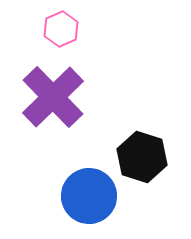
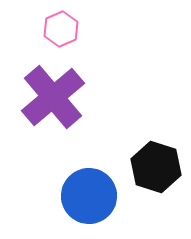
purple cross: rotated 4 degrees clockwise
black hexagon: moved 14 px right, 10 px down
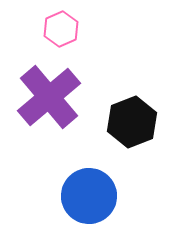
purple cross: moved 4 px left
black hexagon: moved 24 px left, 45 px up; rotated 21 degrees clockwise
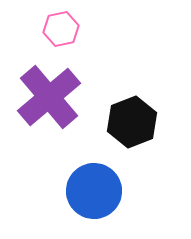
pink hexagon: rotated 12 degrees clockwise
blue circle: moved 5 px right, 5 px up
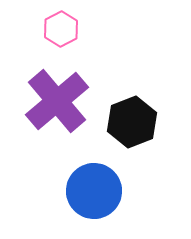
pink hexagon: rotated 16 degrees counterclockwise
purple cross: moved 8 px right, 4 px down
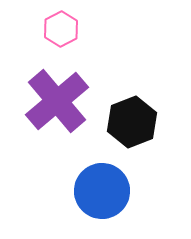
blue circle: moved 8 px right
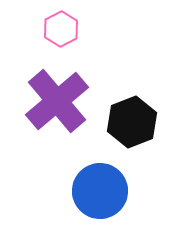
blue circle: moved 2 px left
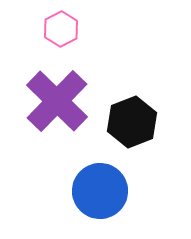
purple cross: rotated 6 degrees counterclockwise
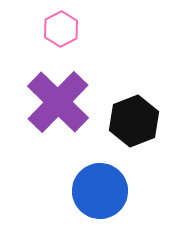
purple cross: moved 1 px right, 1 px down
black hexagon: moved 2 px right, 1 px up
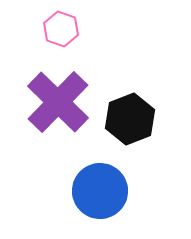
pink hexagon: rotated 12 degrees counterclockwise
black hexagon: moved 4 px left, 2 px up
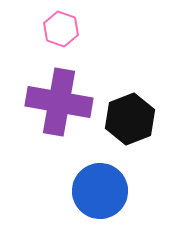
purple cross: moved 1 px right; rotated 34 degrees counterclockwise
